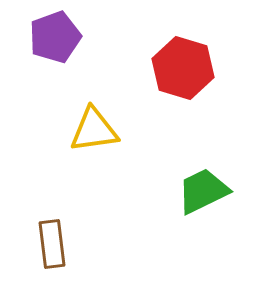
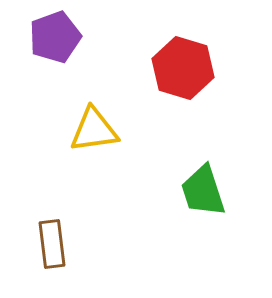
green trapezoid: rotated 82 degrees counterclockwise
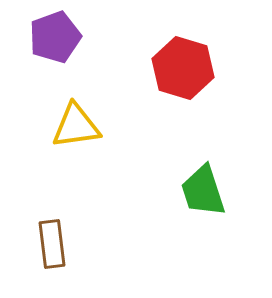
yellow triangle: moved 18 px left, 4 px up
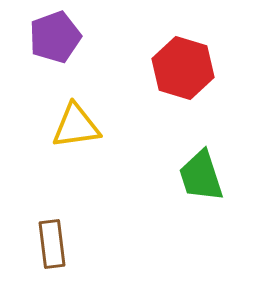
green trapezoid: moved 2 px left, 15 px up
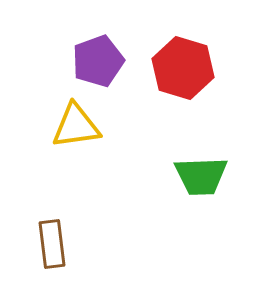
purple pentagon: moved 43 px right, 24 px down
green trapezoid: rotated 74 degrees counterclockwise
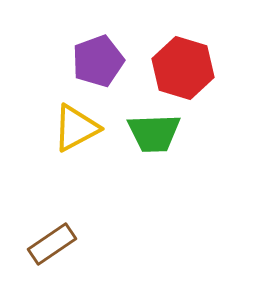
yellow triangle: moved 2 px down; rotated 20 degrees counterclockwise
green trapezoid: moved 47 px left, 43 px up
brown rectangle: rotated 63 degrees clockwise
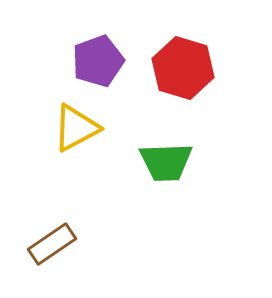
green trapezoid: moved 12 px right, 29 px down
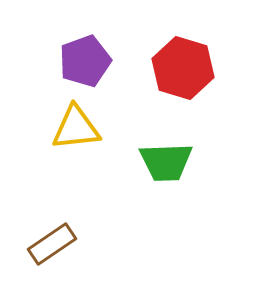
purple pentagon: moved 13 px left
yellow triangle: rotated 22 degrees clockwise
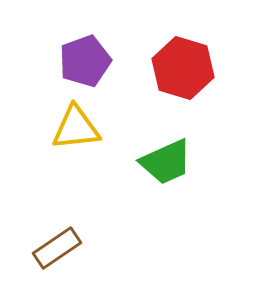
green trapezoid: rotated 22 degrees counterclockwise
brown rectangle: moved 5 px right, 4 px down
